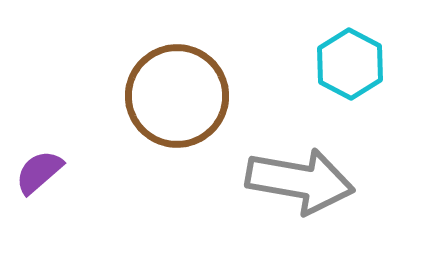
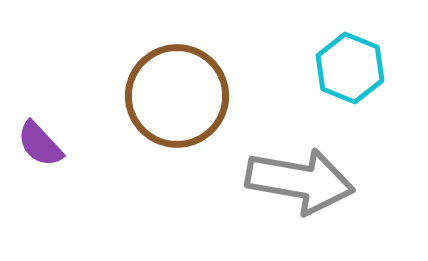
cyan hexagon: moved 4 px down; rotated 6 degrees counterclockwise
purple semicircle: moved 1 px right, 28 px up; rotated 92 degrees counterclockwise
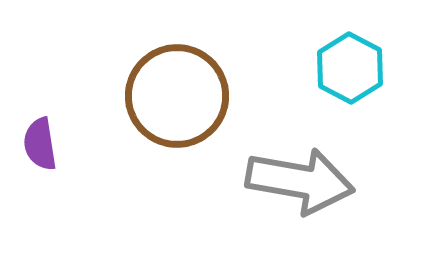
cyan hexagon: rotated 6 degrees clockwise
purple semicircle: rotated 34 degrees clockwise
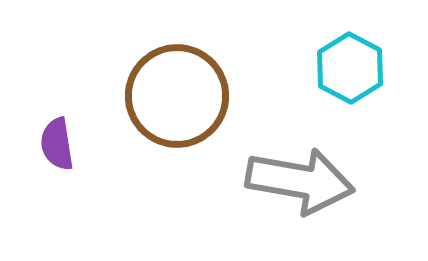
purple semicircle: moved 17 px right
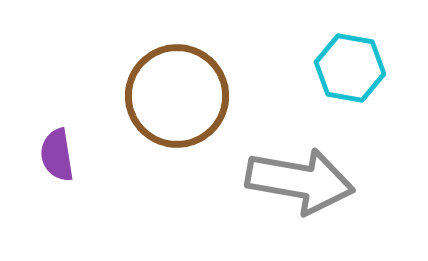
cyan hexagon: rotated 18 degrees counterclockwise
purple semicircle: moved 11 px down
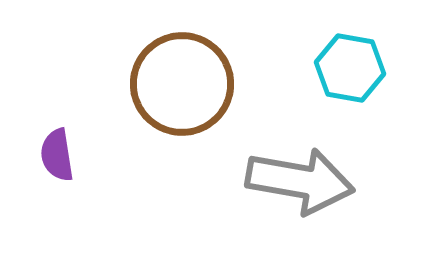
brown circle: moved 5 px right, 12 px up
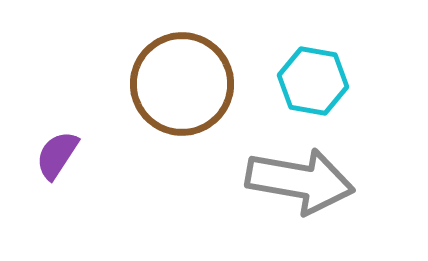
cyan hexagon: moved 37 px left, 13 px down
purple semicircle: rotated 42 degrees clockwise
